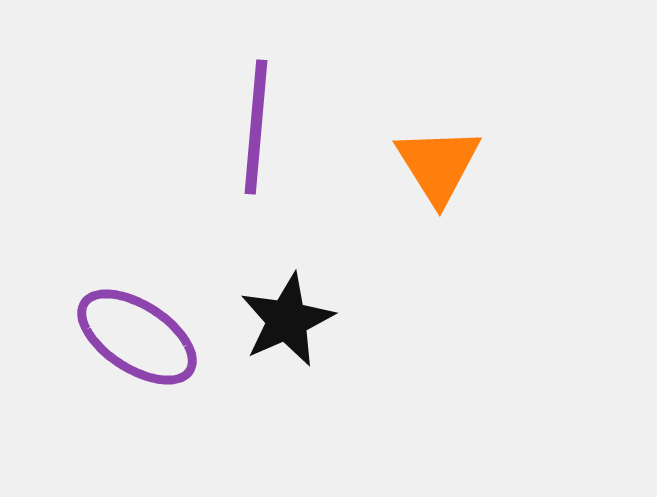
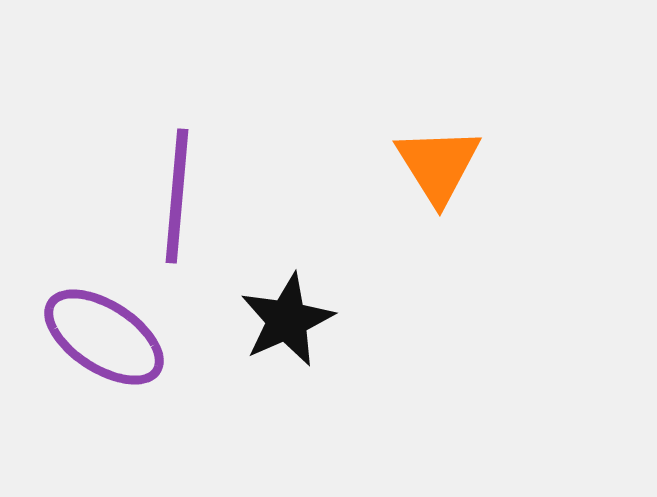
purple line: moved 79 px left, 69 px down
purple ellipse: moved 33 px left
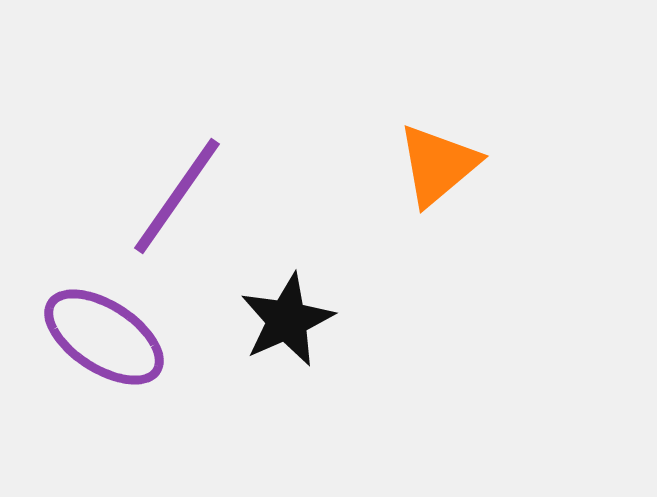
orange triangle: rotated 22 degrees clockwise
purple line: rotated 30 degrees clockwise
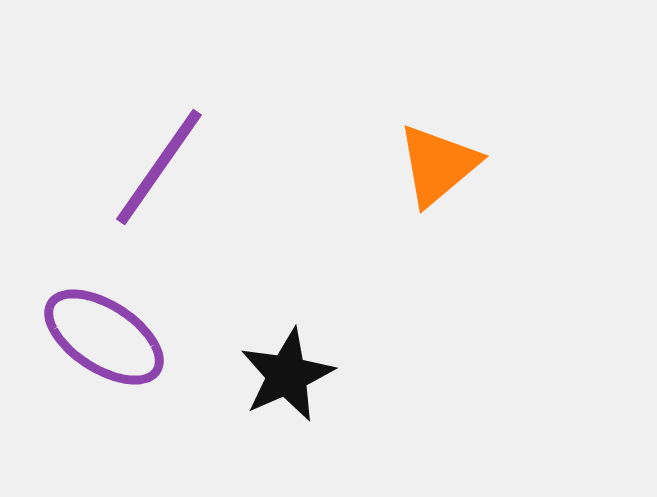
purple line: moved 18 px left, 29 px up
black star: moved 55 px down
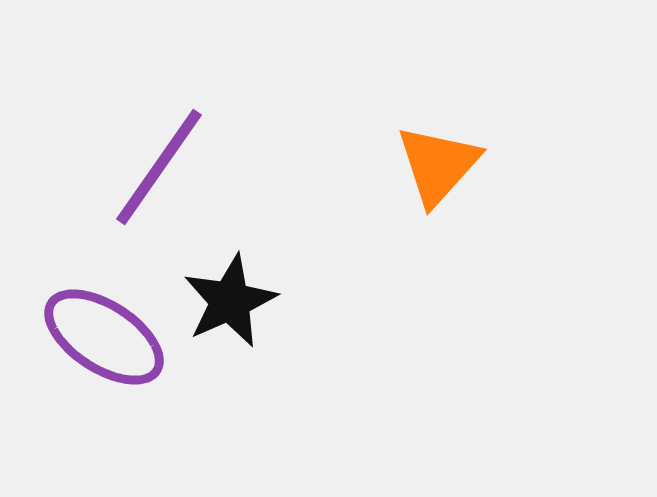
orange triangle: rotated 8 degrees counterclockwise
black star: moved 57 px left, 74 px up
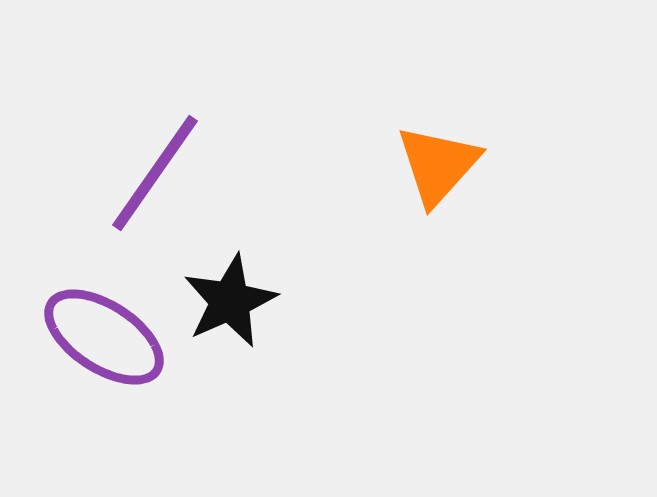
purple line: moved 4 px left, 6 px down
